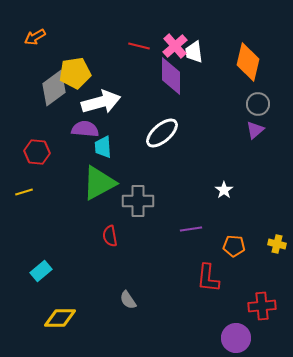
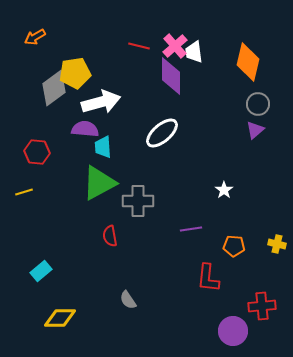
purple circle: moved 3 px left, 7 px up
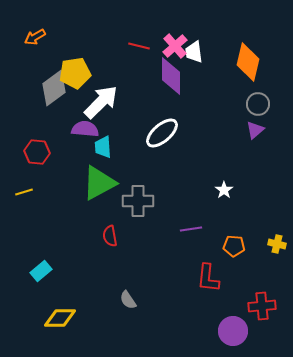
white arrow: rotated 30 degrees counterclockwise
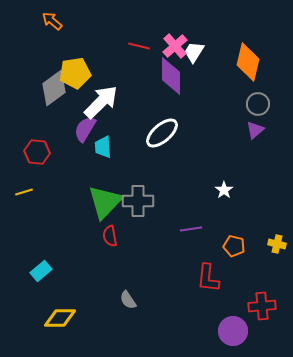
orange arrow: moved 17 px right, 16 px up; rotated 70 degrees clockwise
white trapezoid: rotated 40 degrees clockwise
purple semicircle: rotated 64 degrees counterclockwise
green triangle: moved 6 px right, 19 px down; rotated 18 degrees counterclockwise
orange pentagon: rotated 10 degrees clockwise
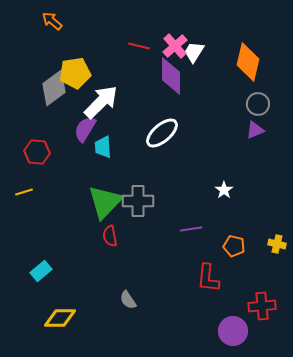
purple triangle: rotated 18 degrees clockwise
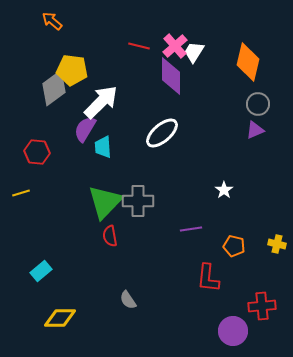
yellow pentagon: moved 3 px left, 3 px up; rotated 16 degrees clockwise
yellow line: moved 3 px left, 1 px down
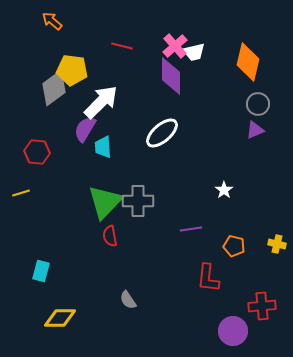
red line: moved 17 px left
white trapezoid: rotated 135 degrees counterclockwise
cyan rectangle: rotated 35 degrees counterclockwise
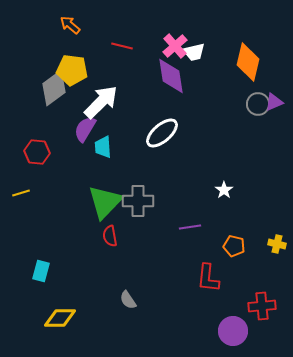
orange arrow: moved 18 px right, 4 px down
purple diamond: rotated 9 degrees counterclockwise
purple triangle: moved 19 px right, 28 px up
purple line: moved 1 px left, 2 px up
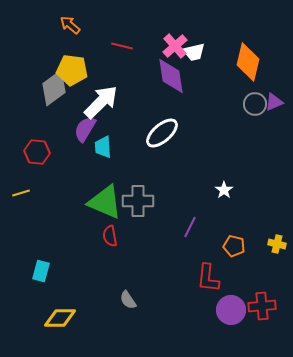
gray circle: moved 3 px left
green triangle: rotated 51 degrees counterclockwise
purple line: rotated 55 degrees counterclockwise
purple circle: moved 2 px left, 21 px up
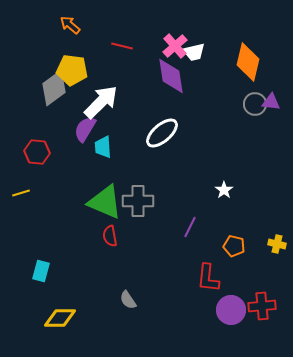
purple triangle: moved 3 px left; rotated 30 degrees clockwise
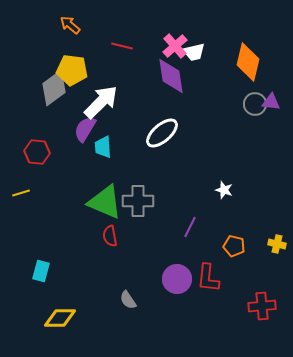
white star: rotated 18 degrees counterclockwise
purple circle: moved 54 px left, 31 px up
